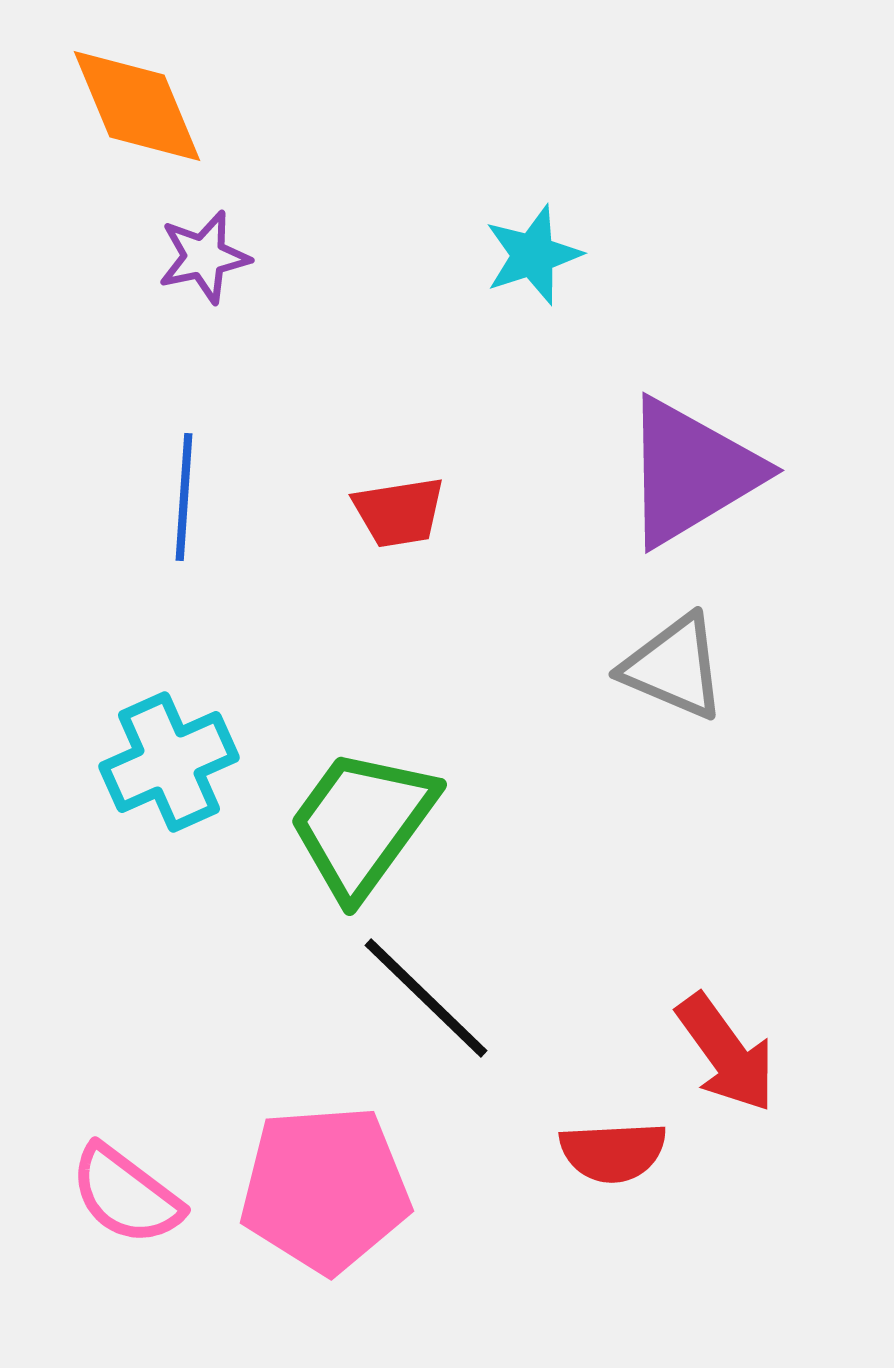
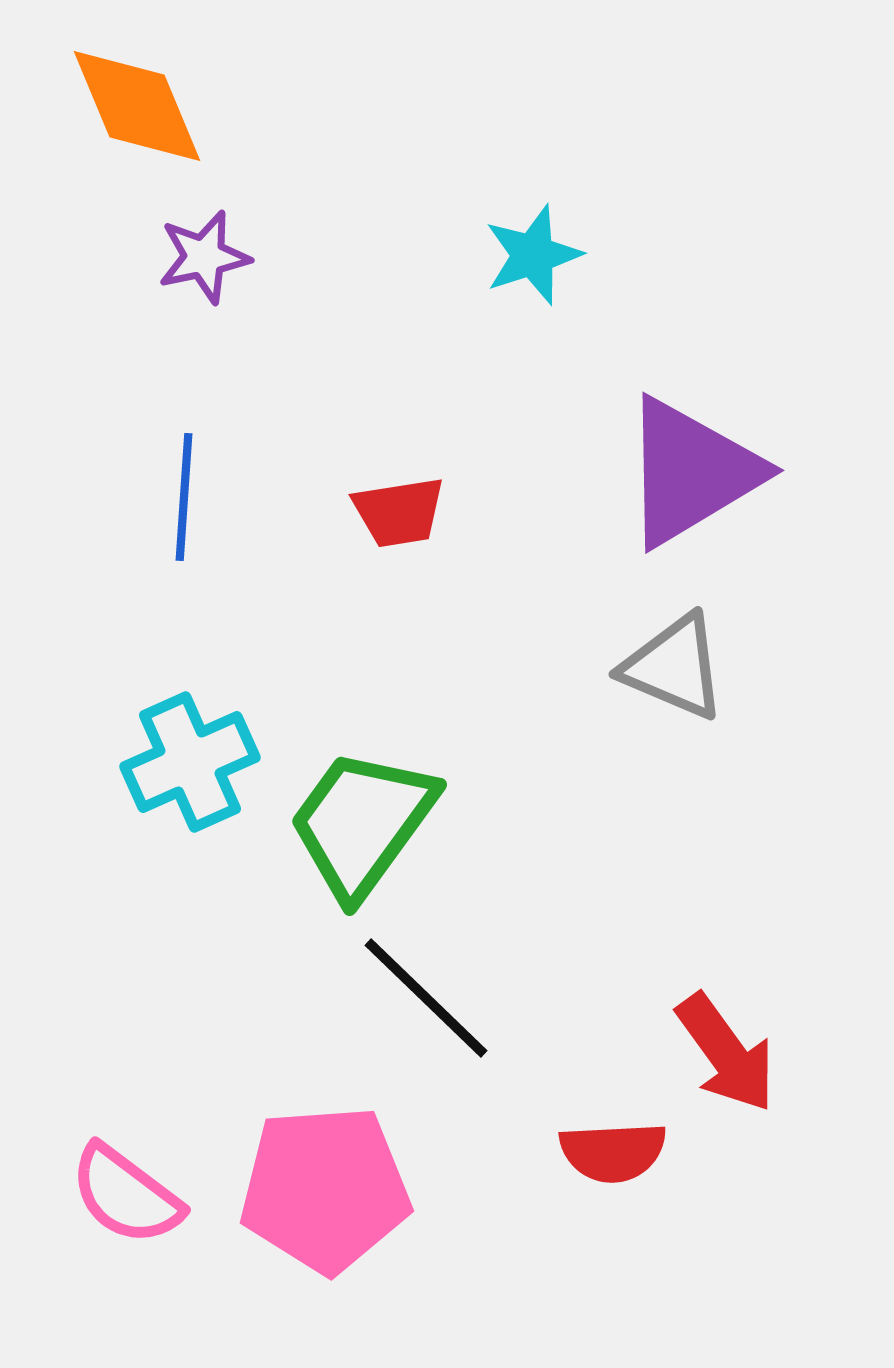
cyan cross: moved 21 px right
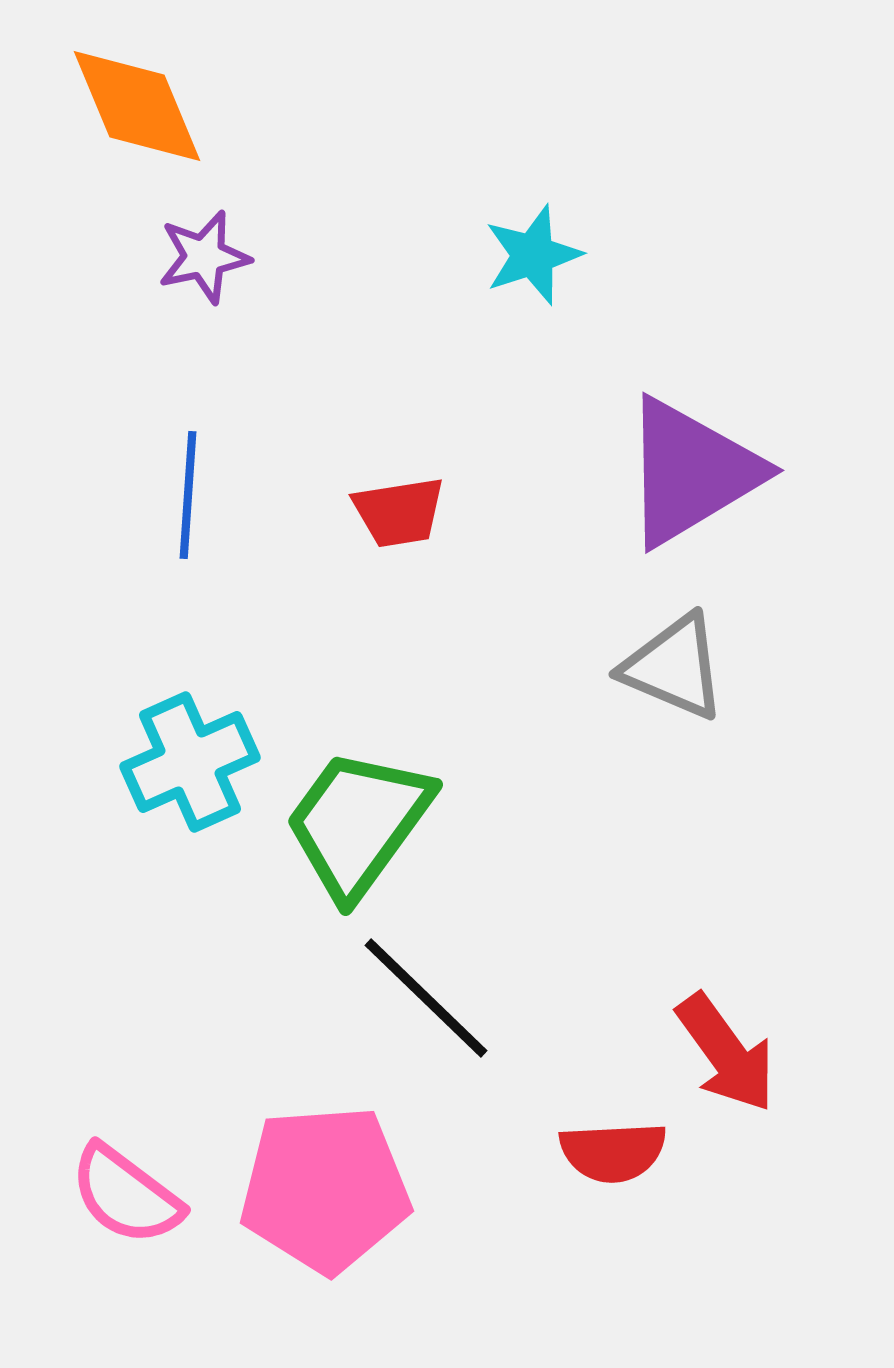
blue line: moved 4 px right, 2 px up
green trapezoid: moved 4 px left
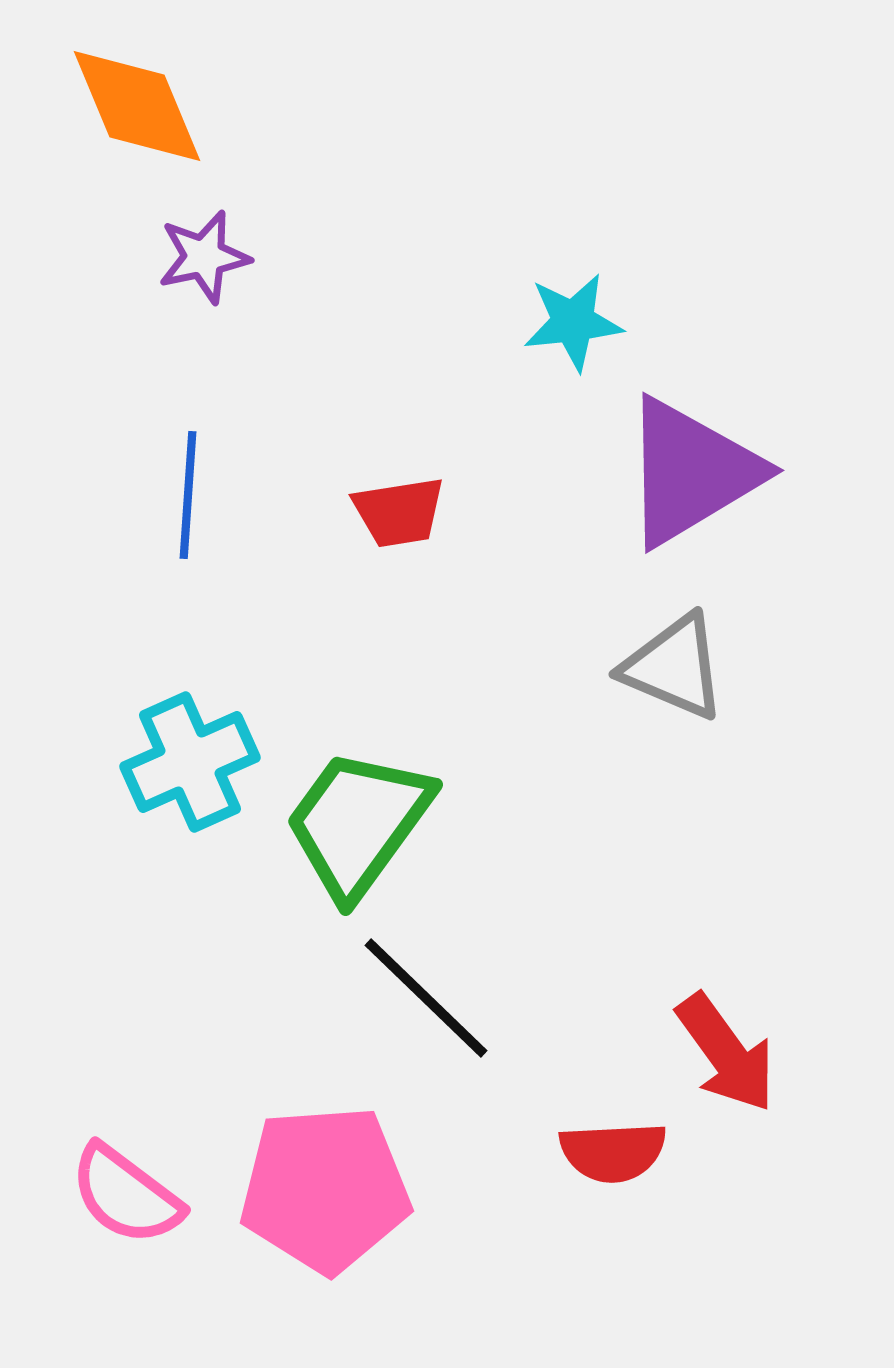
cyan star: moved 40 px right, 67 px down; rotated 12 degrees clockwise
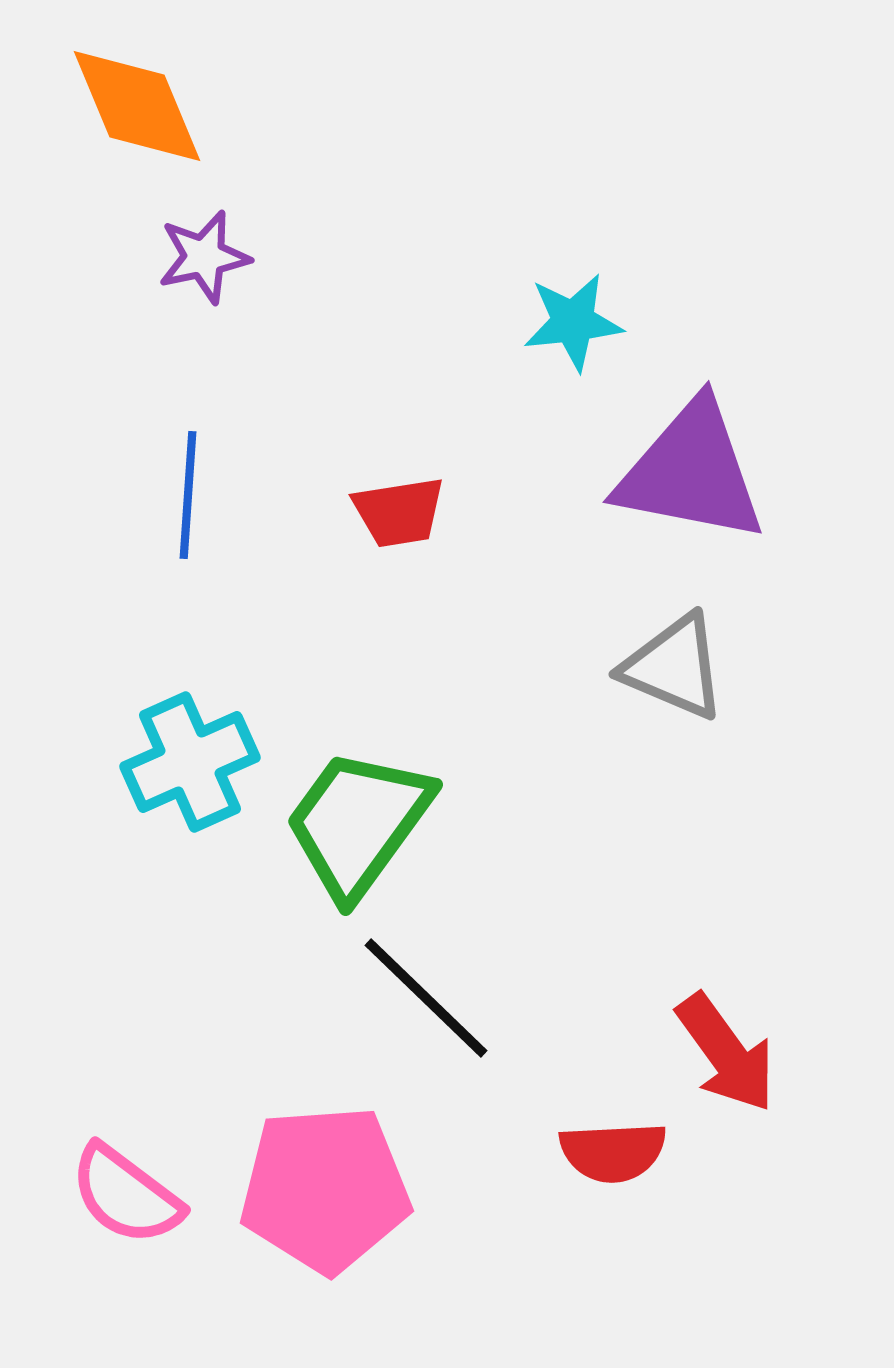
purple triangle: rotated 42 degrees clockwise
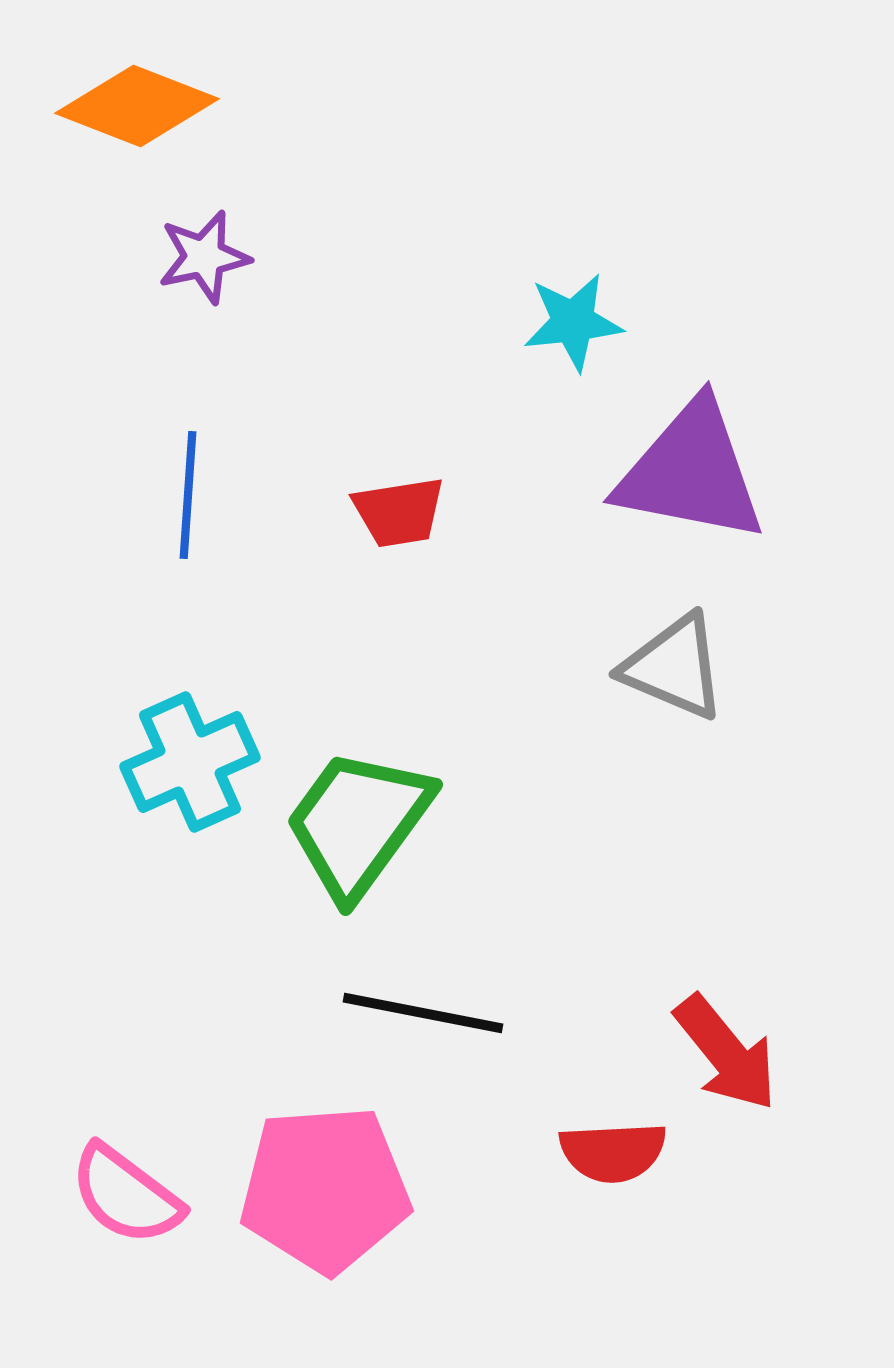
orange diamond: rotated 46 degrees counterclockwise
black line: moved 3 px left, 15 px down; rotated 33 degrees counterclockwise
red arrow: rotated 3 degrees counterclockwise
